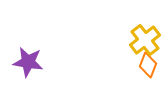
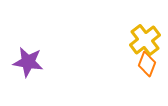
orange diamond: moved 1 px left, 1 px up
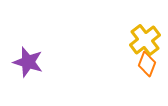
purple star: rotated 8 degrees clockwise
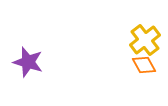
orange diamond: moved 3 px left, 1 px down; rotated 50 degrees counterclockwise
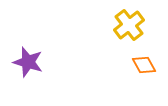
yellow cross: moved 16 px left, 15 px up
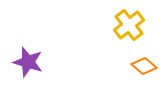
orange diamond: moved 1 px down; rotated 20 degrees counterclockwise
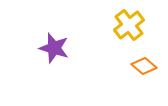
purple star: moved 26 px right, 14 px up
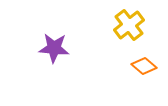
purple star: rotated 12 degrees counterclockwise
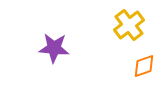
orange diamond: rotated 60 degrees counterclockwise
